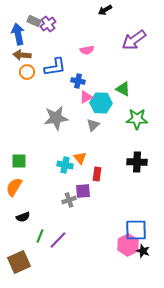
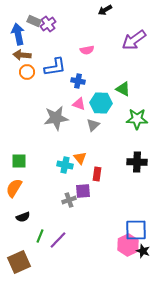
pink triangle: moved 7 px left, 7 px down; rotated 48 degrees clockwise
orange semicircle: moved 1 px down
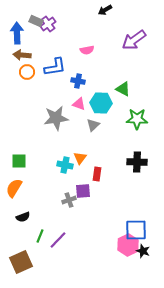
gray rectangle: moved 2 px right
blue arrow: moved 1 px left, 1 px up; rotated 10 degrees clockwise
orange triangle: rotated 16 degrees clockwise
brown square: moved 2 px right
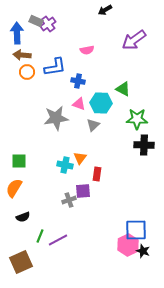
black cross: moved 7 px right, 17 px up
purple line: rotated 18 degrees clockwise
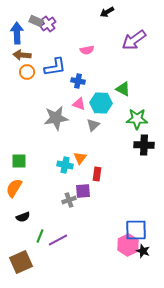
black arrow: moved 2 px right, 2 px down
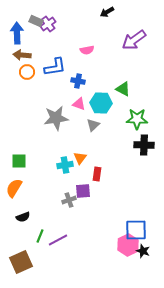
cyan cross: rotated 21 degrees counterclockwise
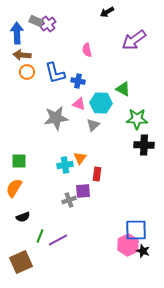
pink semicircle: rotated 88 degrees clockwise
blue L-shape: moved 6 px down; rotated 85 degrees clockwise
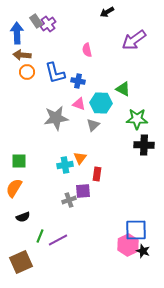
gray rectangle: rotated 32 degrees clockwise
